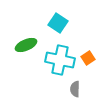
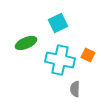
cyan square: rotated 30 degrees clockwise
green ellipse: moved 2 px up
orange square: moved 3 px up; rotated 32 degrees counterclockwise
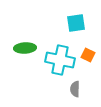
cyan square: moved 18 px right; rotated 18 degrees clockwise
green ellipse: moved 1 px left, 5 px down; rotated 20 degrees clockwise
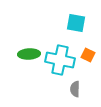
cyan square: rotated 18 degrees clockwise
green ellipse: moved 4 px right, 6 px down
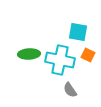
cyan square: moved 2 px right, 9 px down
gray semicircle: moved 5 px left, 1 px down; rotated 35 degrees counterclockwise
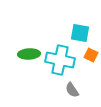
cyan square: moved 2 px right, 1 px down
orange square: moved 3 px right
gray semicircle: moved 2 px right
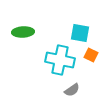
green ellipse: moved 6 px left, 22 px up
gray semicircle: rotated 91 degrees counterclockwise
